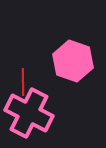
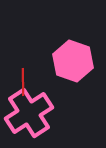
pink cross: rotated 30 degrees clockwise
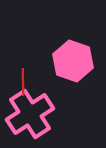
pink cross: moved 1 px right, 1 px down
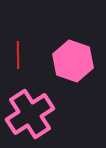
red line: moved 5 px left, 27 px up
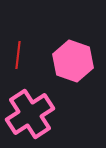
red line: rotated 8 degrees clockwise
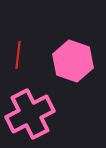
pink cross: rotated 6 degrees clockwise
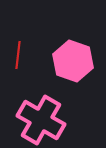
pink cross: moved 11 px right, 6 px down; rotated 33 degrees counterclockwise
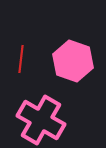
red line: moved 3 px right, 4 px down
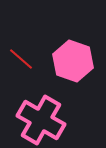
red line: rotated 56 degrees counterclockwise
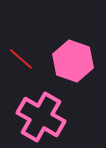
pink cross: moved 3 px up
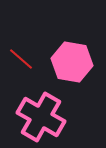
pink hexagon: moved 1 px left, 1 px down; rotated 9 degrees counterclockwise
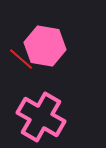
pink hexagon: moved 27 px left, 16 px up
